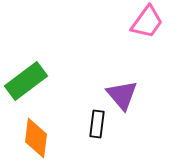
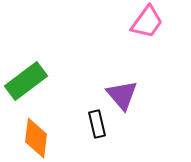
black rectangle: rotated 20 degrees counterclockwise
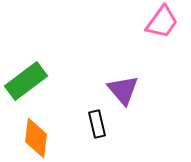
pink trapezoid: moved 15 px right
purple triangle: moved 1 px right, 5 px up
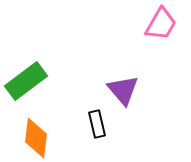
pink trapezoid: moved 1 px left, 2 px down; rotated 6 degrees counterclockwise
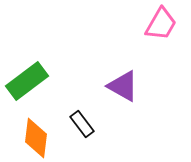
green rectangle: moved 1 px right
purple triangle: moved 4 px up; rotated 20 degrees counterclockwise
black rectangle: moved 15 px left; rotated 24 degrees counterclockwise
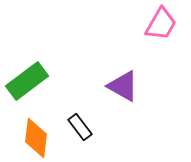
black rectangle: moved 2 px left, 3 px down
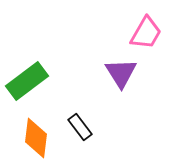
pink trapezoid: moved 15 px left, 9 px down
purple triangle: moved 2 px left, 13 px up; rotated 28 degrees clockwise
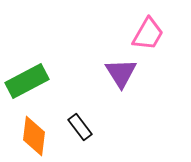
pink trapezoid: moved 2 px right, 1 px down
green rectangle: rotated 9 degrees clockwise
orange diamond: moved 2 px left, 2 px up
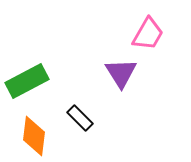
black rectangle: moved 9 px up; rotated 8 degrees counterclockwise
